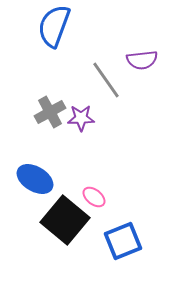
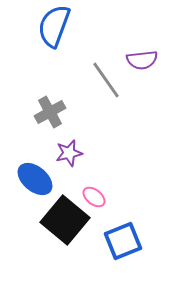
purple star: moved 12 px left, 35 px down; rotated 12 degrees counterclockwise
blue ellipse: rotated 9 degrees clockwise
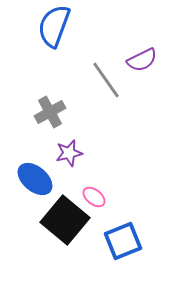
purple semicircle: rotated 20 degrees counterclockwise
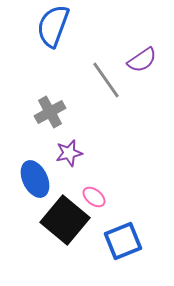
blue semicircle: moved 1 px left
purple semicircle: rotated 8 degrees counterclockwise
blue ellipse: rotated 24 degrees clockwise
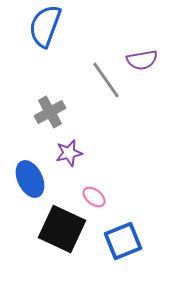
blue semicircle: moved 8 px left
purple semicircle: rotated 24 degrees clockwise
blue ellipse: moved 5 px left
black square: moved 3 px left, 9 px down; rotated 15 degrees counterclockwise
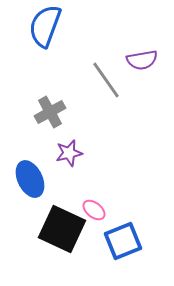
pink ellipse: moved 13 px down
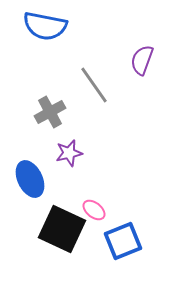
blue semicircle: rotated 99 degrees counterclockwise
purple semicircle: rotated 120 degrees clockwise
gray line: moved 12 px left, 5 px down
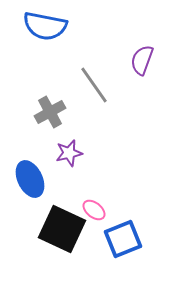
blue square: moved 2 px up
